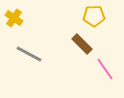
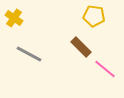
yellow pentagon: rotated 10 degrees clockwise
brown rectangle: moved 1 px left, 3 px down
pink line: rotated 15 degrees counterclockwise
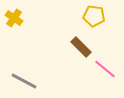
gray line: moved 5 px left, 27 px down
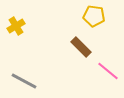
yellow cross: moved 2 px right, 8 px down; rotated 24 degrees clockwise
pink line: moved 3 px right, 2 px down
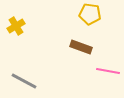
yellow pentagon: moved 4 px left, 2 px up
brown rectangle: rotated 25 degrees counterclockwise
pink line: rotated 30 degrees counterclockwise
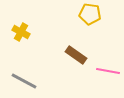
yellow cross: moved 5 px right, 6 px down; rotated 30 degrees counterclockwise
brown rectangle: moved 5 px left, 8 px down; rotated 15 degrees clockwise
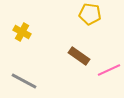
yellow cross: moved 1 px right
brown rectangle: moved 3 px right, 1 px down
pink line: moved 1 px right, 1 px up; rotated 35 degrees counterclockwise
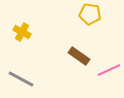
gray line: moved 3 px left, 2 px up
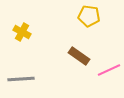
yellow pentagon: moved 1 px left, 2 px down
gray line: rotated 32 degrees counterclockwise
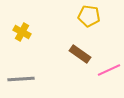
brown rectangle: moved 1 px right, 2 px up
